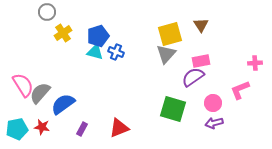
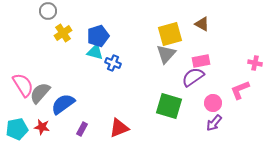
gray circle: moved 1 px right, 1 px up
brown triangle: moved 1 px right, 1 px up; rotated 28 degrees counterclockwise
blue cross: moved 3 px left, 11 px down
pink cross: rotated 16 degrees clockwise
green square: moved 4 px left, 3 px up
purple arrow: rotated 36 degrees counterclockwise
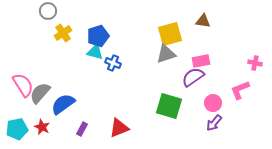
brown triangle: moved 1 px right, 3 px up; rotated 21 degrees counterclockwise
gray triangle: rotated 30 degrees clockwise
red star: rotated 14 degrees clockwise
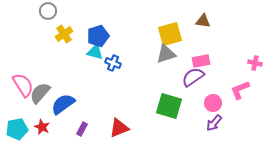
yellow cross: moved 1 px right, 1 px down
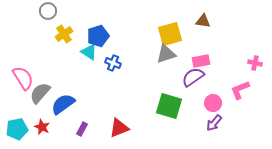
cyan triangle: moved 6 px left; rotated 18 degrees clockwise
pink semicircle: moved 7 px up
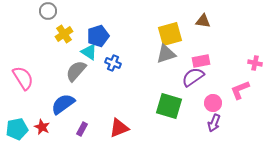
gray semicircle: moved 36 px right, 22 px up
purple arrow: rotated 18 degrees counterclockwise
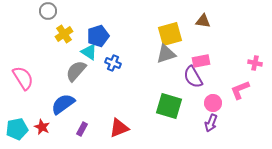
purple semicircle: rotated 85 degrees counterclockwise
purple arrow: moved 3 px left
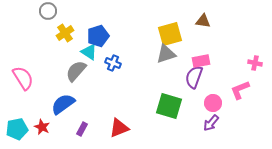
yellow cross: moved 1 px right, 1 px up
purple semicircle: moved 1 px right; rotated 50 degrees clockwise
purple arrow: rotated 18 degrees clockwise
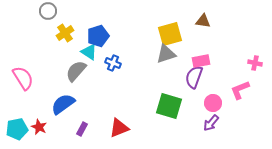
red star: moved 3 px left
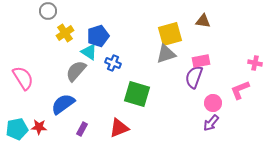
green square: moved 32 px left, 12 px up
red star: rotated 21 degrees counterclockwise
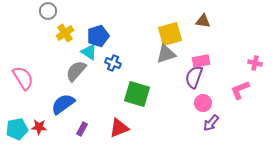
pink circle: moved 10 px left
